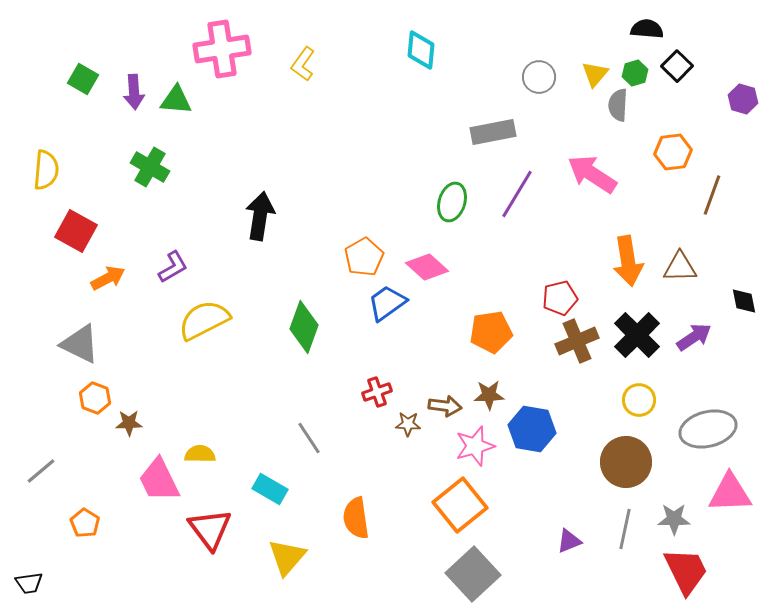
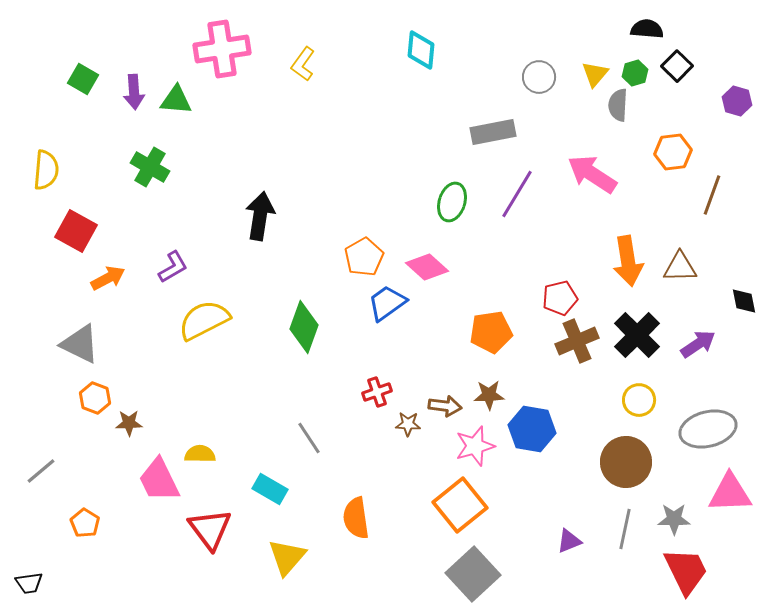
purple hexagon at (743, 99): moved 6 px left, 2 px down
purple arrow at (694, 337): moved 4 px right, 7 px down
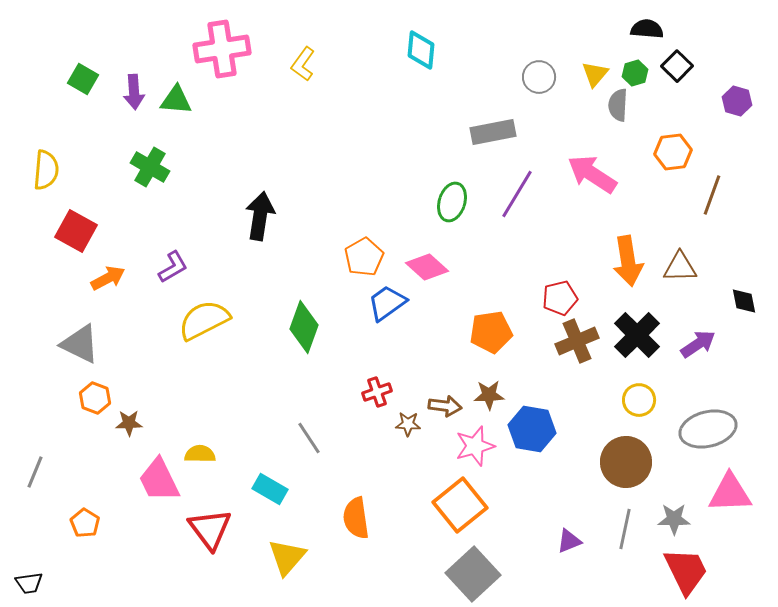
gray line at (41, 471): moved 6 px left, 1 px down; rotated 28 degrees counterclockwise
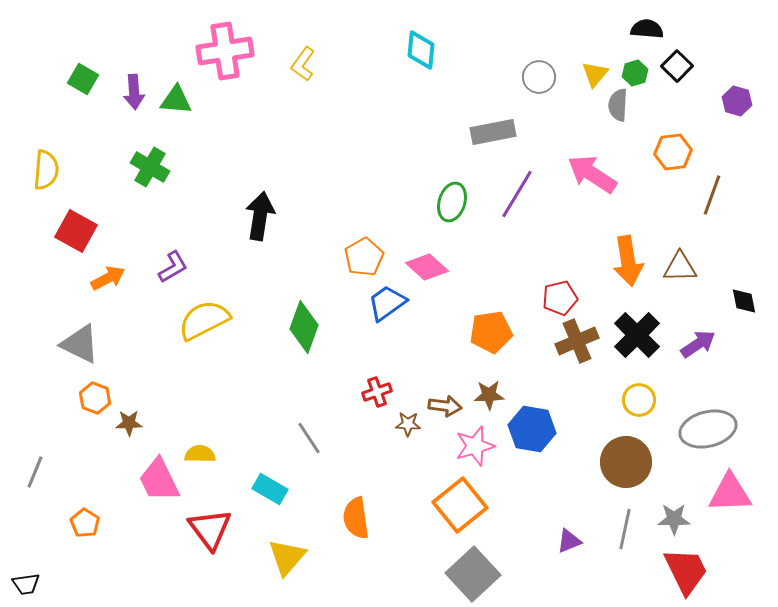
pink cross at (222, 49): moved 3 px right, 2 px down
black trapezoid at (29, 583): moved 3 px left, 1 px down
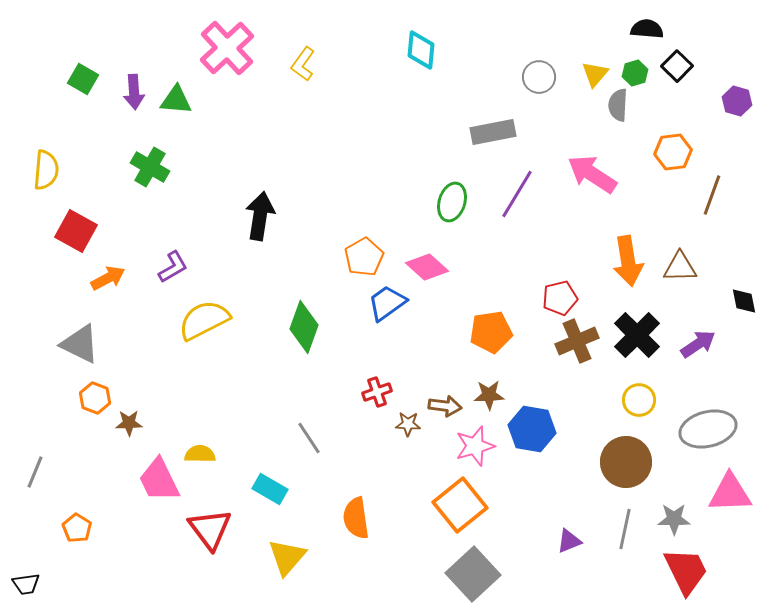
pink cross at (225, 51): moved 2 px right, 3 px up; rotated 34 degrees counterclockwise
orange pentagon at (85, 523): moved 8 px left, 5 px down
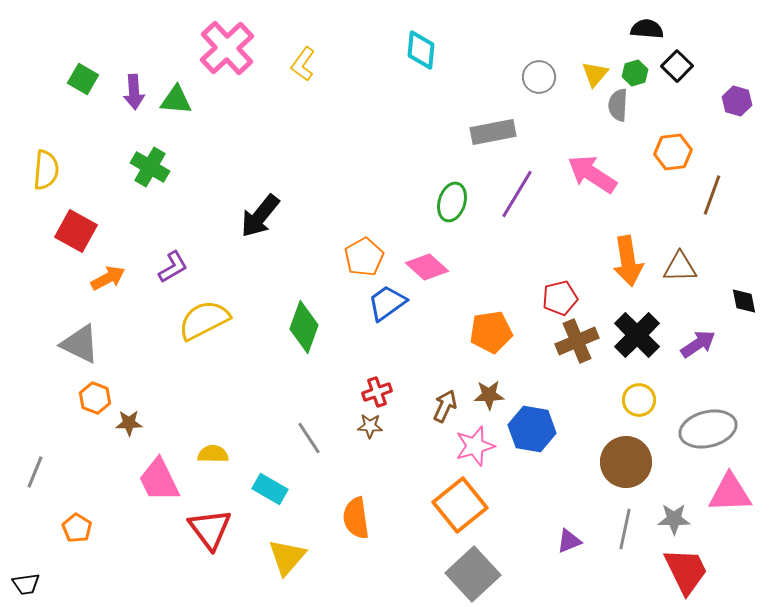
black arrow at (260, 216): rotated 150 degrees counterclockwise
brown arrow at (445, 406): rotated 72 degrees counterclockwise
brown star at (408, 424): moved 38 px left, 2 px down
yellow semicircle at (200, 454): moved 13 px right
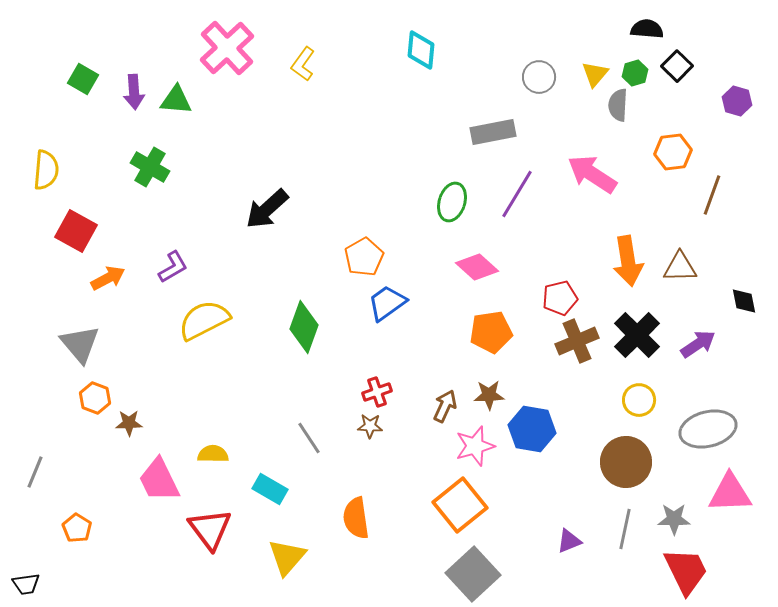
black arrow at (260, 216): moved 7 px right, 7 px up; rotated 9 degrees clockwise
pink diamond at (427, 267): moved 50 px right
gray triangle at (80, 344): rotated 24 degrees clockwise
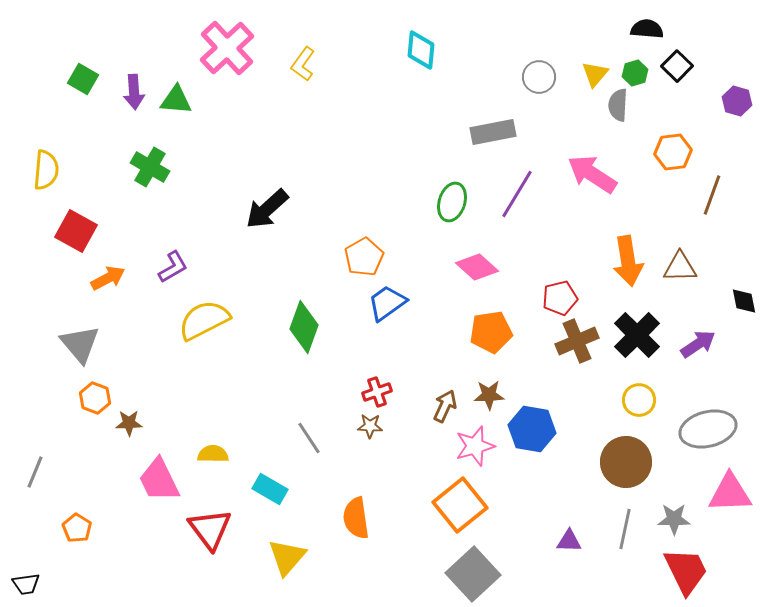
purple triangle at (569, 541): rotated 24 degrees clockwise
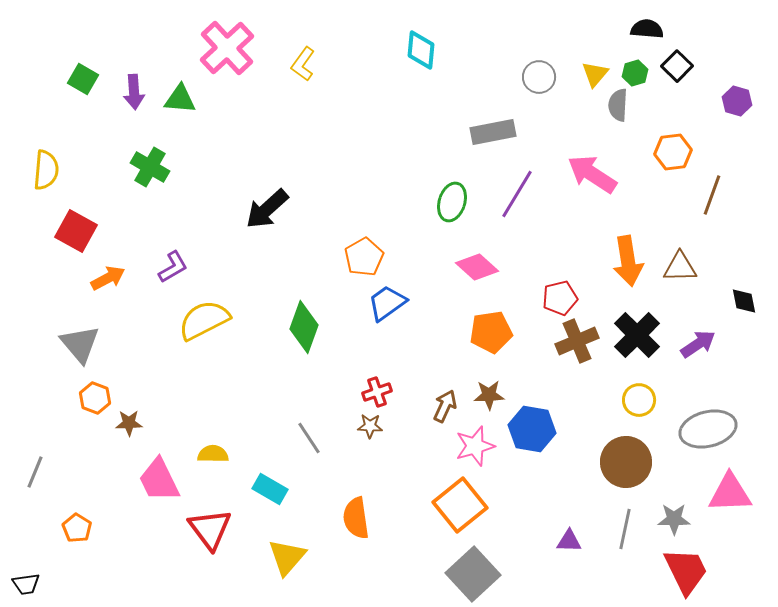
green triangle at (176, 100): moved 4 px right, 1 px up
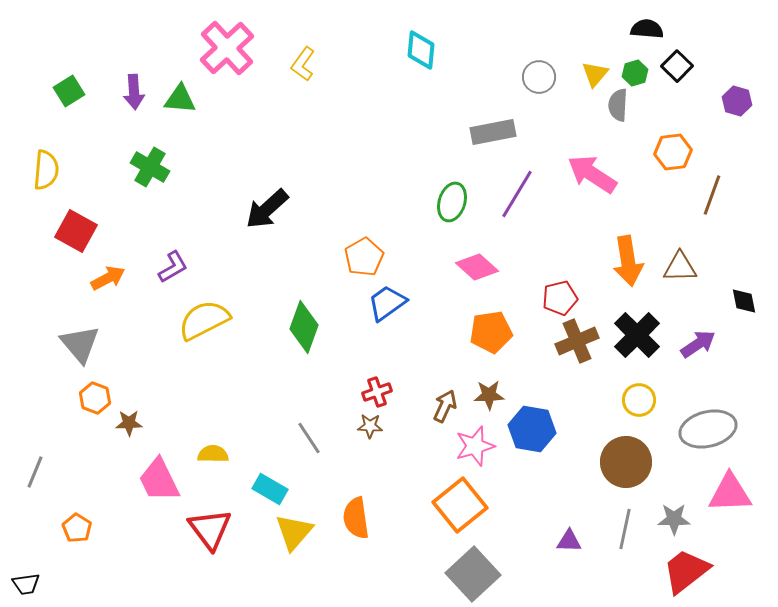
green square at (83, 79): moved 14 px left, 12 px down; rotated 28 degrees clockwise
yellow triangle at (287, 557): moved 7 px right, 25 px up
red trapezoid at (686, 571): rotated 102 degrees counterclockwise
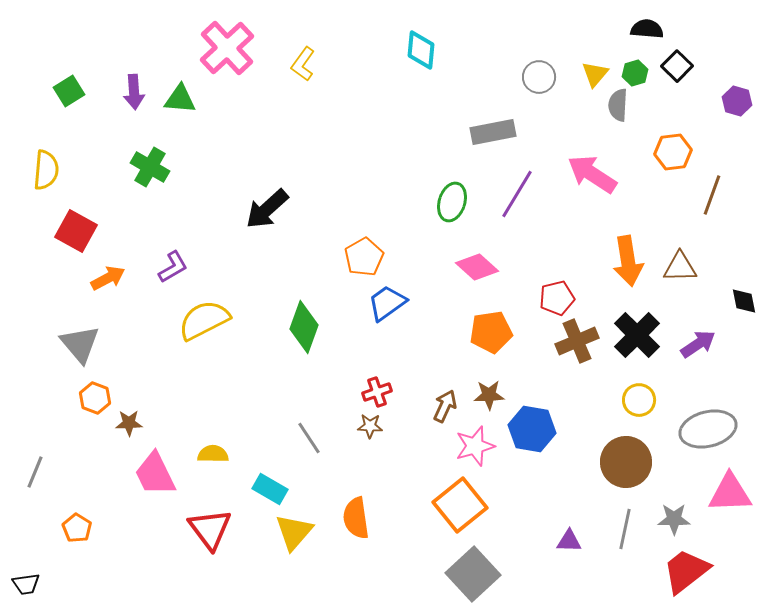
red pentagon at (560, 298): moved 3 px left
pink trapezoid at (159, 480): moved 4 px left, 6 px up
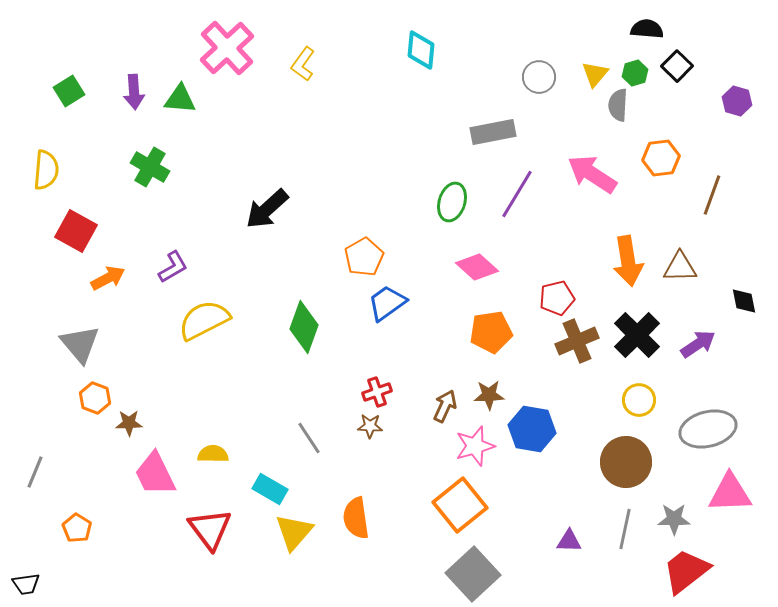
orange hexagon at (673, 152): moved 12 px left, 6 px down
